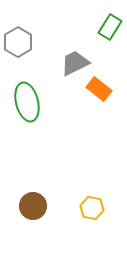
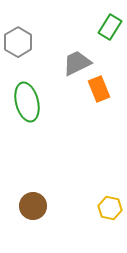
gray trapezoid: moved 2 px right
orange rectangle: rotated 30 degrees clockwise
yellow hexagon: moved 18 px right
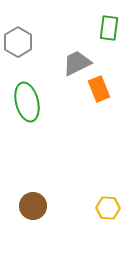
green rectangle: moved 1 px left, 1 px down; rotated 25 degrees counterclockwise
yellow hexagon: moved 2 px left; rotated 10 degrees counterclockwise
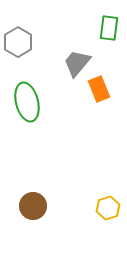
gray trapezoid: rotated 24 degrees counterclockwise
yellow hexagon: rotated 20 degrees counterclockwise
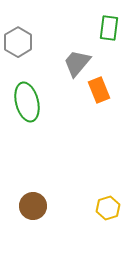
orange rectangle: moved 1 px down
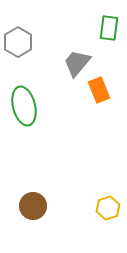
green ellipse: moved 3 px left, 4 px down
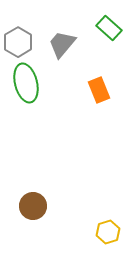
green rectangle: rotated 55 degrees counterclockwise
gray trapezoid: moved 15 px left, 19 px up
green ellipse: moved 2 px right, 23 px up
yellow hexagon: moved 24 px down
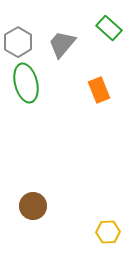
yellow hexagon: rotated 15 degrees clockwise
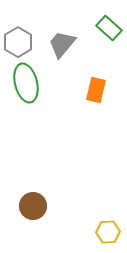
orange rectangle: moved 3 px left; rotated 35 degrees clockwise
